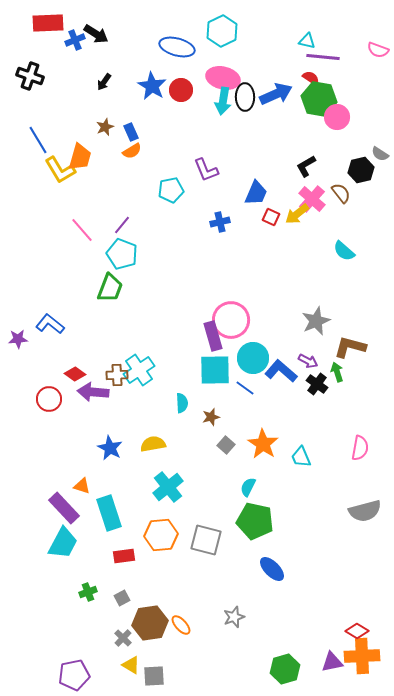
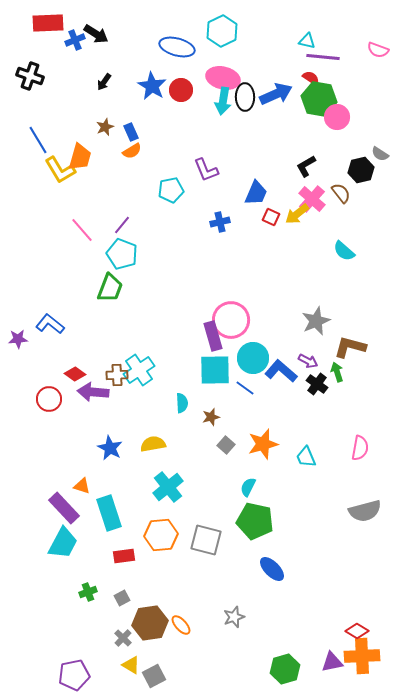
orange star at (263, 444): rotated 24 degrees clockwise
cyan trapezoid at (301, 457): moved 5 px right
gray square at (154, 676): rotated 25 degrees counterclockwise
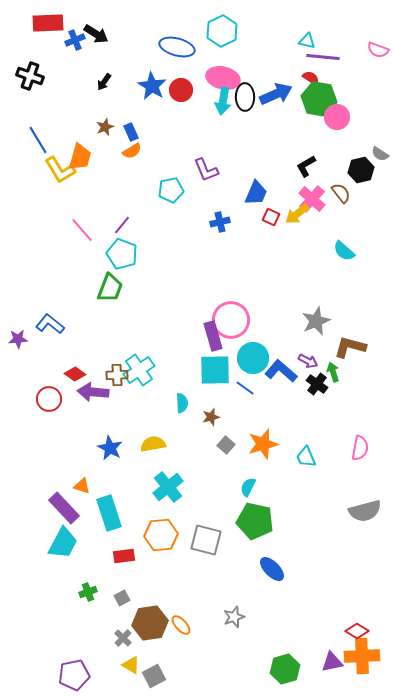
green arrow at (337, 372): moved 4 px left
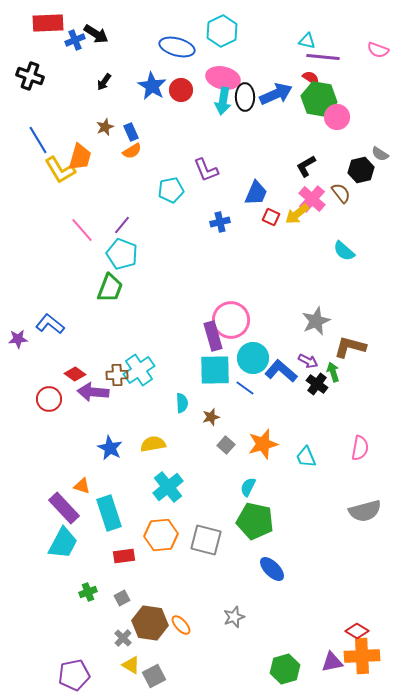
brown hexagon at (150, 623): rotated 16 degrees clockwise
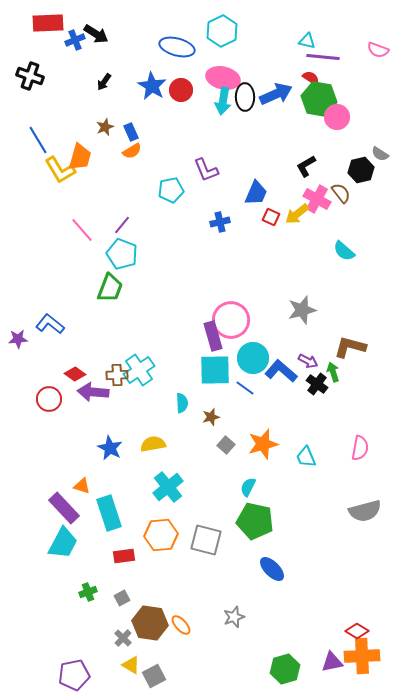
pink cross at (312, 199): moved 5 px right; rotated 12 degrees counterclockwise
gray star at (316, 321): moved 14 px left, 11 px up; rotated 8 degrees clockwise
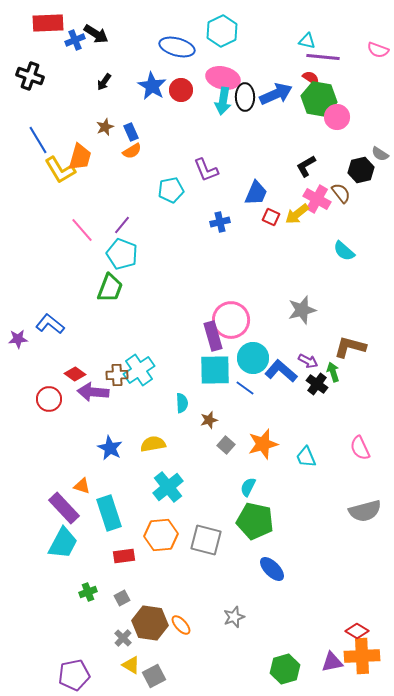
brown star at (211, 417): moved 2 px left, 3 px down
pink semicircle at (360, 448): rotated 145 degrees clockwise
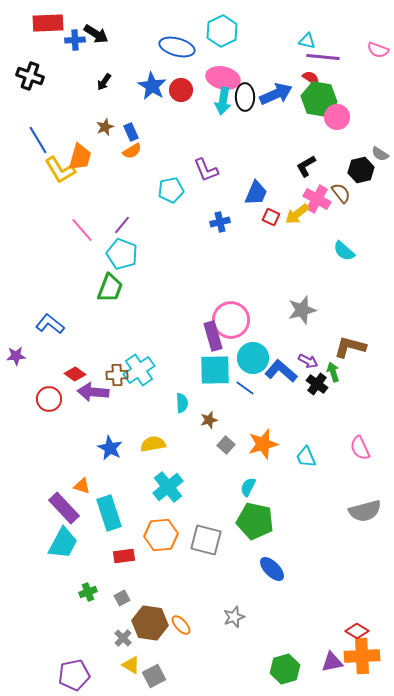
blue cross at (75, 40): rotated 18 degrees clockwise
purple star at (18, 339): moved 2 px left, 17 px down
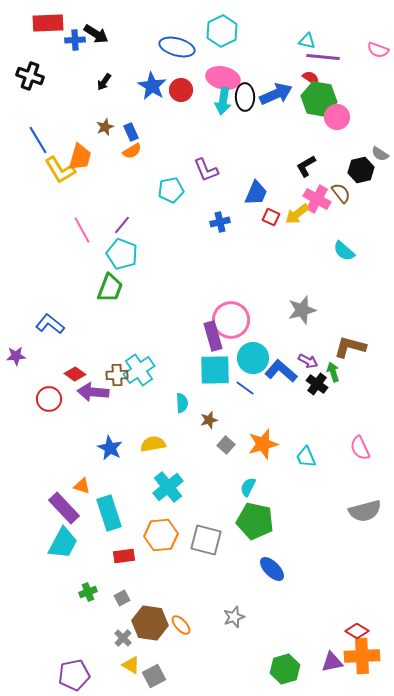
pink line at (82, 230): rotated 12 degrees clockwise
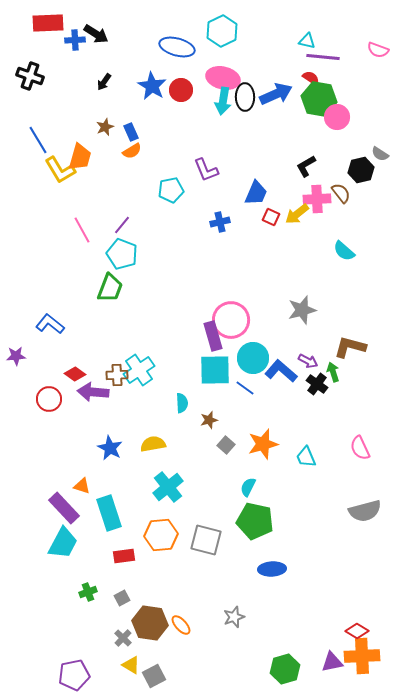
pink cross at (317, 199): rotated 32 degrees counterclockwise
blue ellipse at (272, 569): rotated 48 degrees counterclockwise
